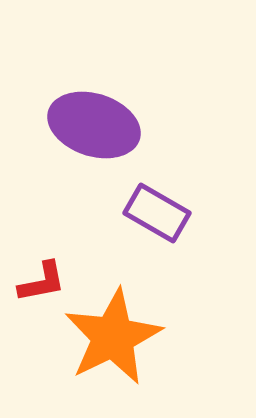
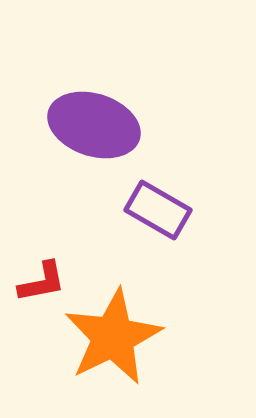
purple rectangle: moved 1 px right, 3 px up
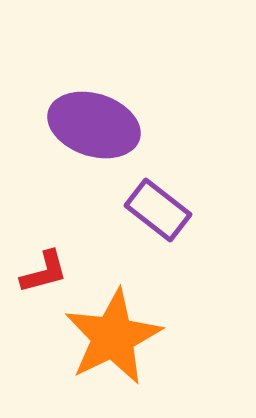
purple rectangle: rotated 8 degrees clockwise
red L-shape: moved 2 px right, 10 px up; rotated 4 degrees counterclockwise
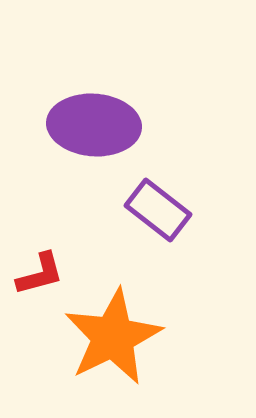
purple ellipse: rotated 14 degrees counterclockwise
red L-shape: moved 4 px left, 2 px down
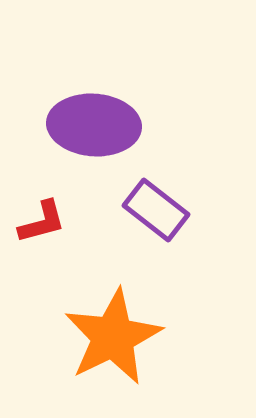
purple rectangle: moved 2 px left
red L-shape: moved 2 px right, 52 px up
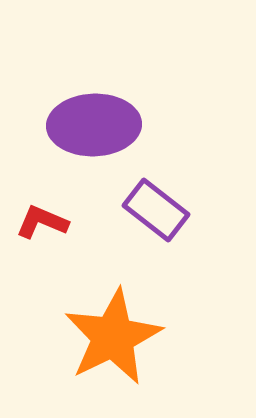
purple ellipse: rotated 6 degrees counterclockwise
red L-shape: rotated 142 degrees counterclockwise
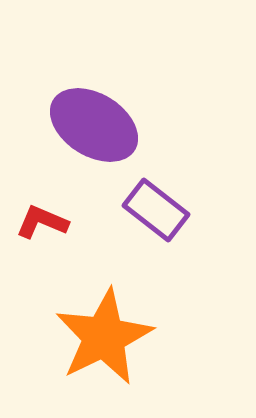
purple ellipse: rotated 34 degrees clockwise
orange star: moved 9 px left
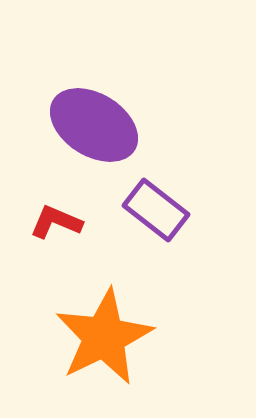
red L-shape: moved 14 px right
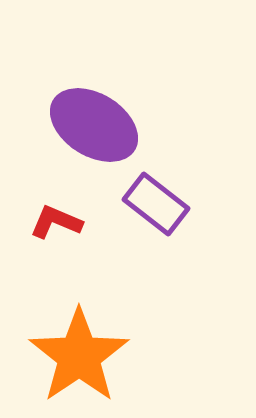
purple rectangle: moved 6 px up
orange star: moved 25 px left, 19 px down; rotated 8 degrees counterclockwise
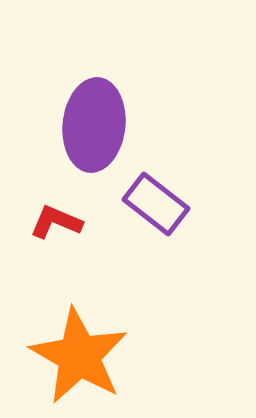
purple ellipse: rotated 64 degrees clockwise
orange star: rotated 8 degrees counterclockwise
